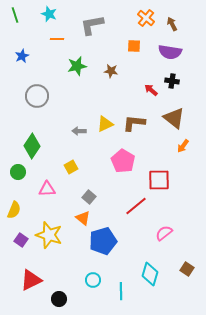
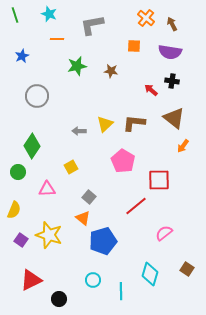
yellow triangle: rotated 18 degrees counterclockwise
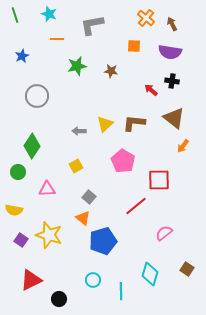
yellow square: moved 5 px right, 1 px up
yellow semicircle: rotated 78 degrees clockwise
